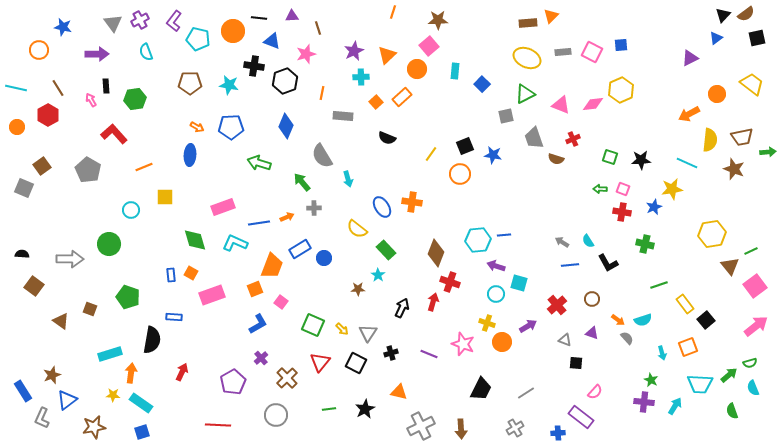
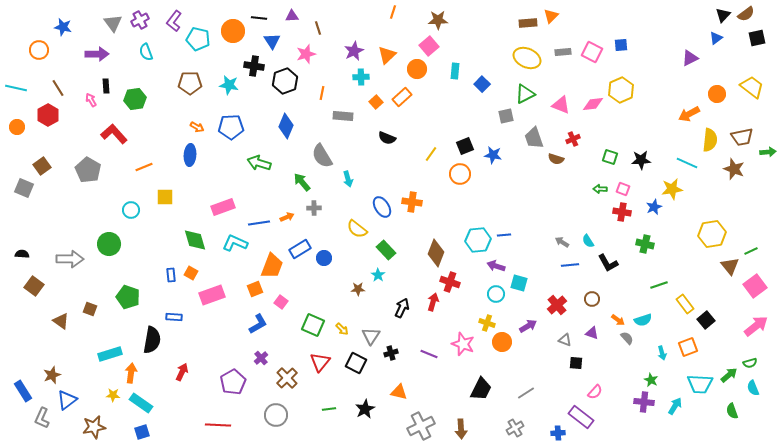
blue triangle at (272, 41): rotated 36 degrees clockwise
yellow trapezoid at (752, 84): moved 3 px down
gray triangle at (368, 333): moved 3 px right, 3 px down
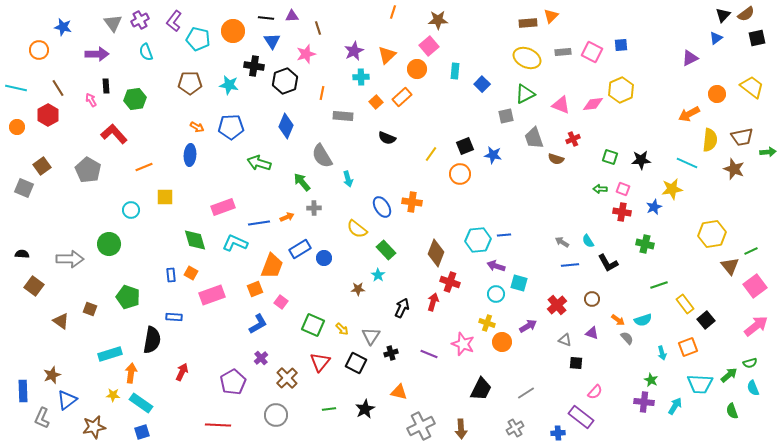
black line at (259, 18): moved 7 px right
blue rectangle at (23, 391): rotated 30 degrees clockwise
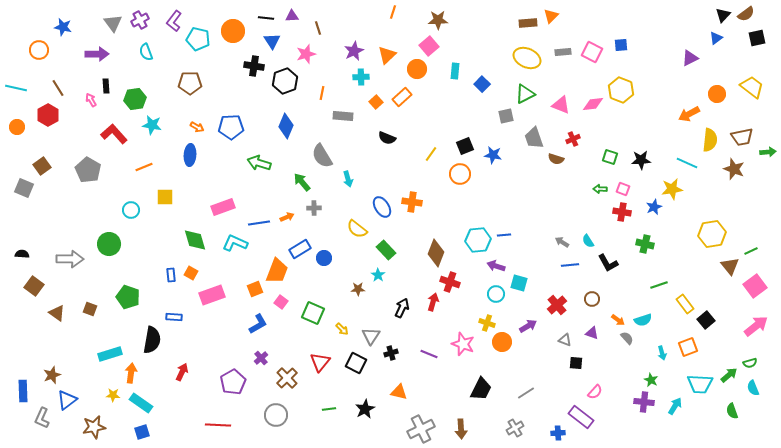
cyan star at (229, 85): moved 77 px left, 40 px down
yellow hexagon at (621, 90): rotated 15 degrees counterclockwise
orange trapezoid at (272, 266): moved 5 px right, 5 px down
brown triangle at (61, 321): moved 4 px left, 8 px up
green square at (313, 325): moved 12 px up
gray cross at (421, 426): moved 3 px down
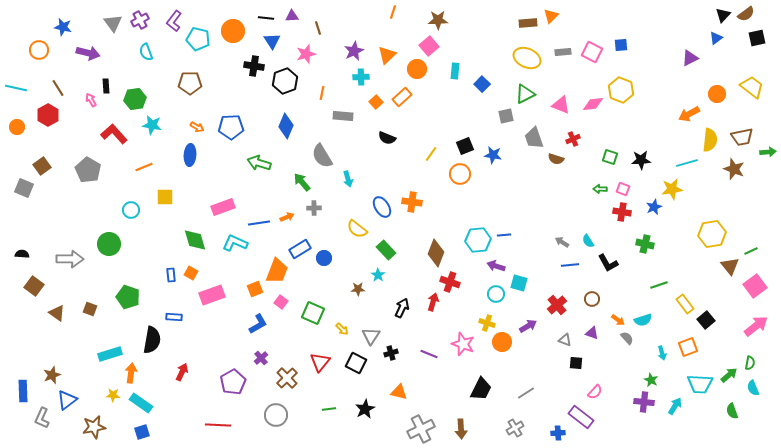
purple arrow at (97, 54): moved 9 px left, 1 px up; rotated 15 degrees clockwise
cyan line at (687, 163): rotated 40 degrees counterclockwise
green semicircle at (750, 363): rotated 64 degrees counterclockwise
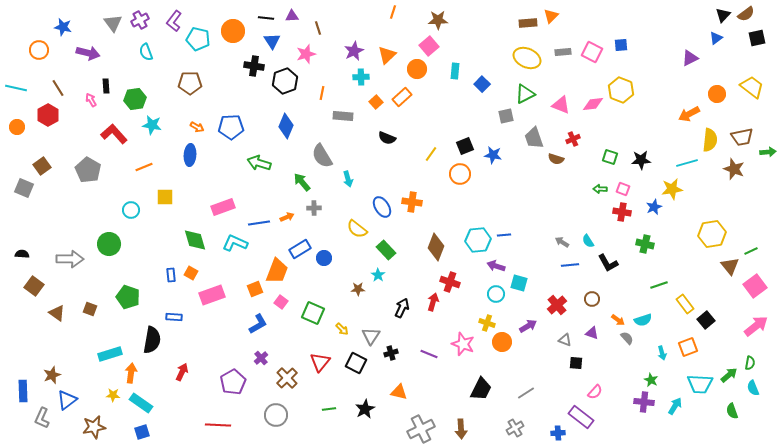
brown diamond at (436, 253): moved 6 px up
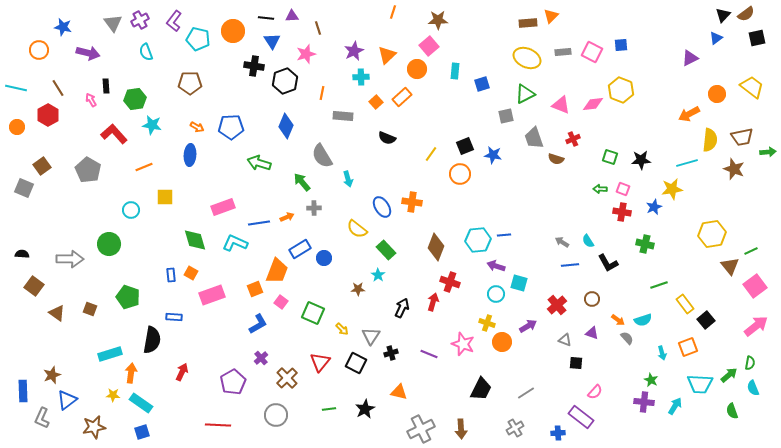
blue square at (482, 84): rotated 28 degrees clockwise
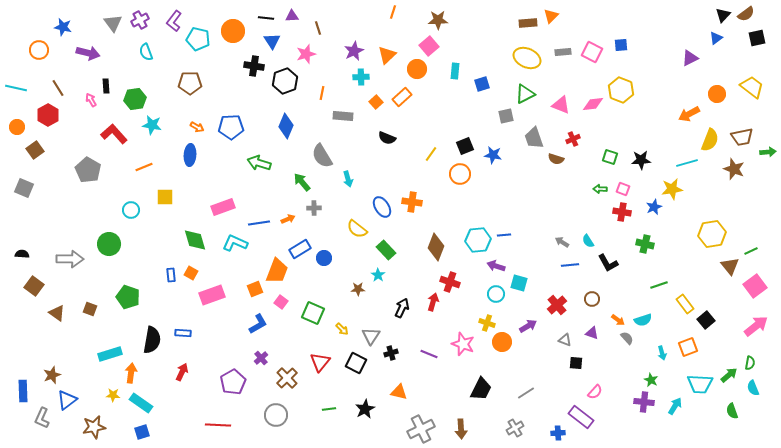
yellow semicircle at (710, 140): rotated 15 degrees clockwise
brown square at (42, 166): moved 7 px left, 16 px up
orange arrow at (287, 217): moved 1 px right, 2 px down
blue rectangle at (174, 317): moved 9 px right, 16 px down
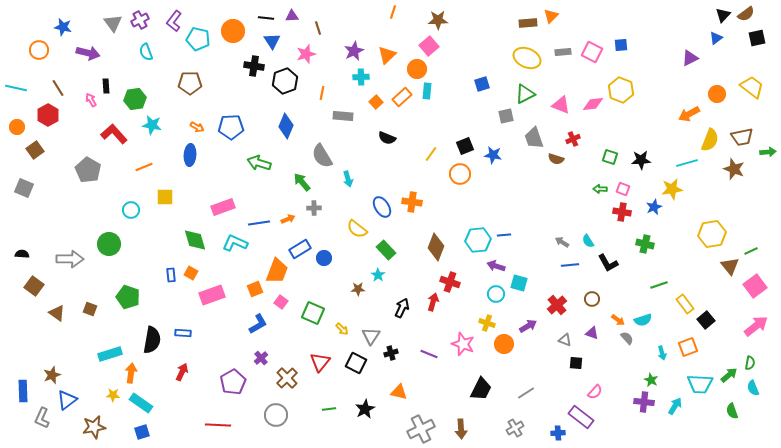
cyan rectangle at (455, 71): moved 28 px left, 20 px down
orange circle at (502, 342): moved 2 px right, 2 px down
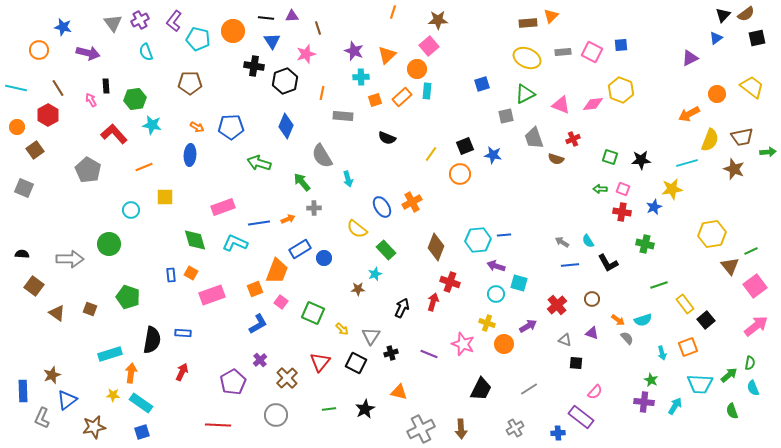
purple star at (354, 51): rotated 24 degrees counterclockwise
orange square at (376, 102): moved 1 px left, 2 px up; rotated 24 degrees clockwise
orange cross at (412, 202): rotated 36 degrees counterclockwise
cyan star at (378, 275): moved 3 px left, 1 px up; rotated 16 degrees clockwise
purple cross at (261, 358): moved 1 px left, 2 px down
gray line at (526, 393): moved 3 px right, 4 px up
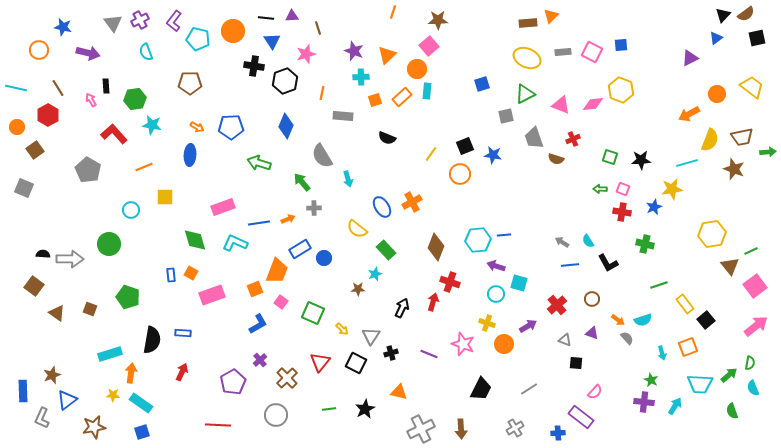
black semicircle at (22, 254): moved 21 px right
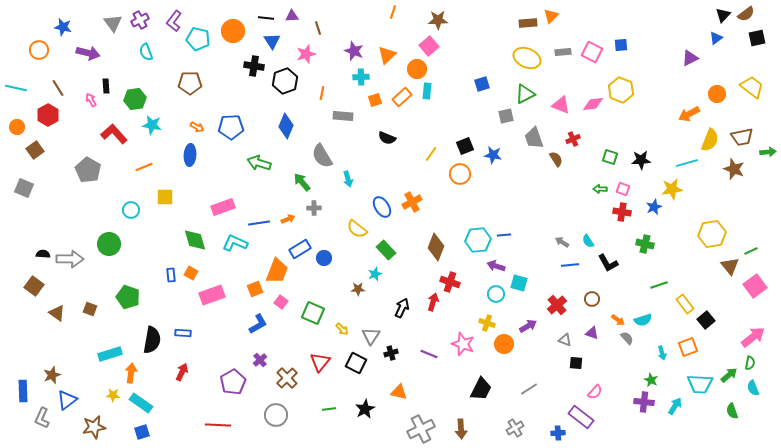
brown semicircle at (556, 159): rotated 140 degrees counterclockwise
pink arrow at (756, 326): moved 3 px left, 11 px down
